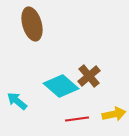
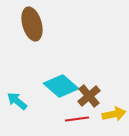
brown cross: moved 20 px down
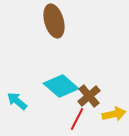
brown ellipse: moved 22 px right, 3 px up
red line: rotated 55 degrees counterclockwise
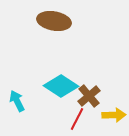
brown ellipse: rotated 64 degrees counterclockwise
cyan diamond: rotated 8 degrees counterclockwise
cyan arrow: rotated 25 degrees clockwise
yellow arrow: moved 1 px down; rotated 10 degrees clockwise
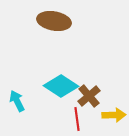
red line: rotated 35 degrees counterclockwise
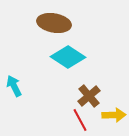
brown ellipse: moved 2 px down
cyan diamond: moved 7 px right, 29 px up
cyan arrow: moved 3 px left, 15 px up
red line: moved 3 px right, 1 px down; rotated 20 degrees counterclockwise
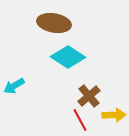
cyan arrow: rotated 95 degrees counterclockwise
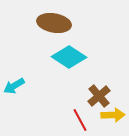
cyan diamond: moved 1 px right
brown cross: moved 10 px right
yellow arrow: moved 1 px left
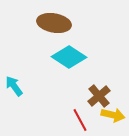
cyan arrow: rotated 85 degrees clockwise
yellow arrow: rotated 15 degrees clockwise
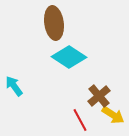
brown ellipse: rotated 72 degrees clockwise
yellow arrow: rotated 20 degrees clockwise
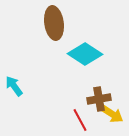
cyan diamond: moved 16 px right, 3 px up
brown cross: moved 3 px down; rotated 30 degrees clockwise
yellow arrow: moved 1 px left, 1 px up
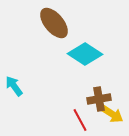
brown ellipse: rotated 32 degrees counterclockwise
